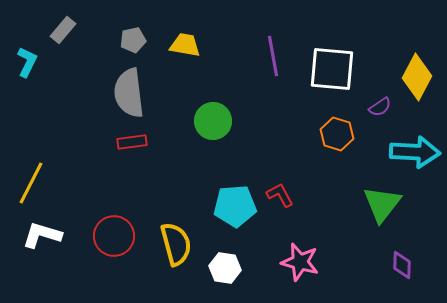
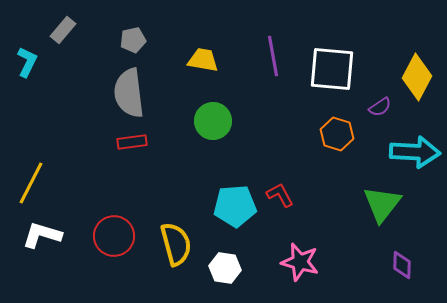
yellow trapezoid: moved 18 px right, 15 px down
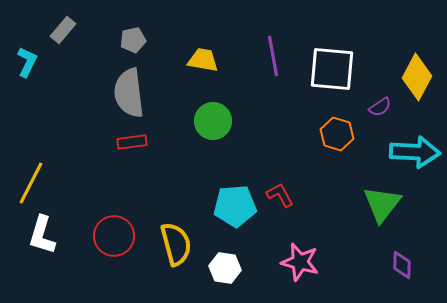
white L-shape: rotated 90 degrees counterclockwise
